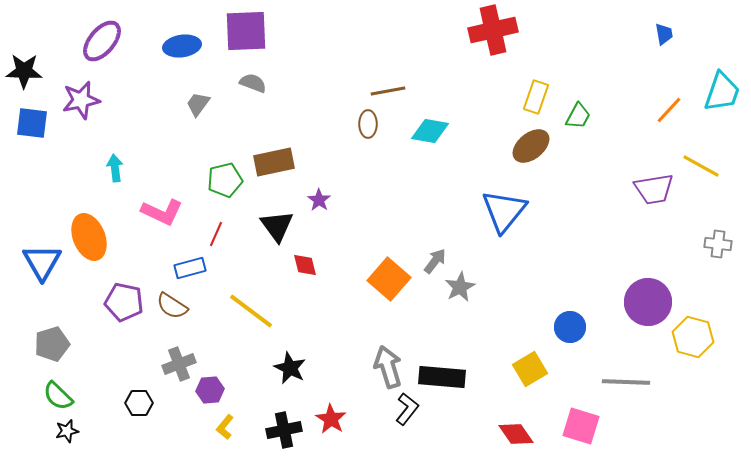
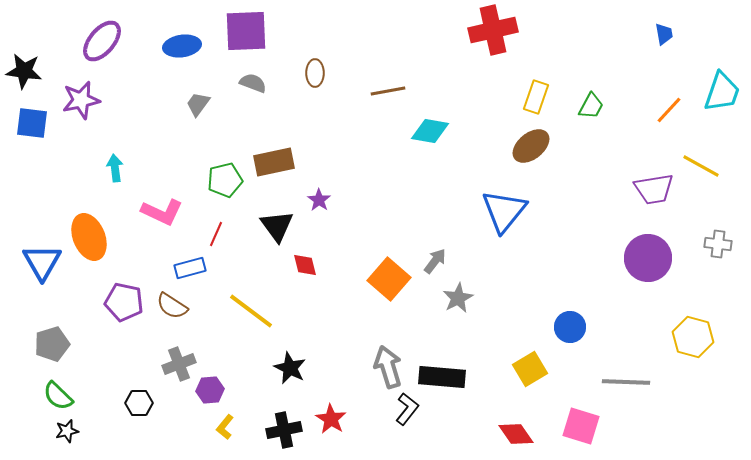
black star at (24, 71): rotated 6 degrees clockwise
green trapezoid at (578, 116): moved 13 px right, 10 px up
brown ellipse at (368, 124): moved 53 px left, 51 px up
gray star at (460, 287): moved 2 px left, 11 px down
purple circle at (648, 302): moved 44 px up
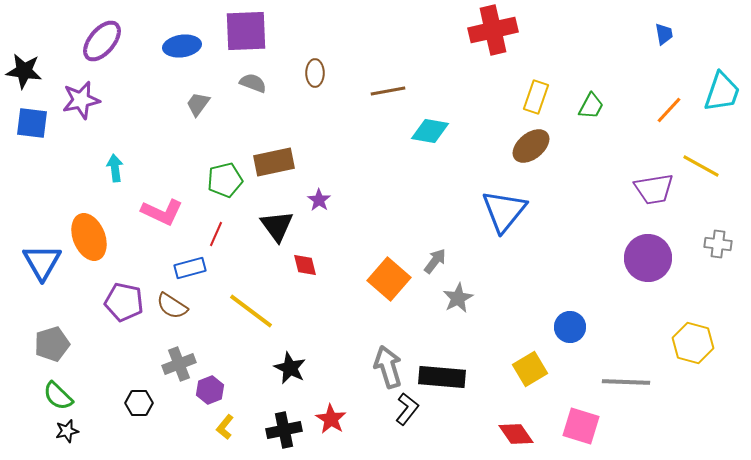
yellow hexagon at (693, 337): moved 6 px down
purple hexagon at (210, 390): rotated 16 degrees counterclockwise
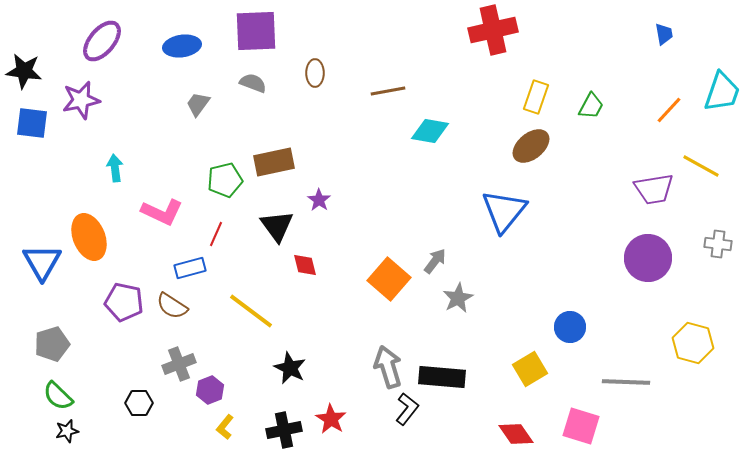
purple square at (246, 31): moved 10 px right
